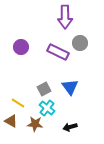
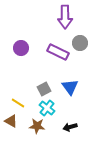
purple circle: moved 1 px down
brown star: moved 2 px right, 2 px down
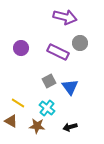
purple arrow: rotated 75 degrees counterclockwise
gray square: moved 5 px right, 8 px up
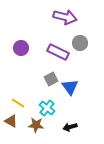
gray square: moved 2 px right, 2 px up
brown star: moved 1 px left, 1 px up
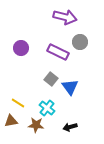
gray circle: moved 1 px up
gray square: rotated 24 degrees counterclockwise
brown triangle: rotated 40 degrees counterclockwise
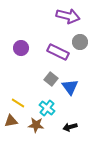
purple arrow: moved 3 px right, 1 px up
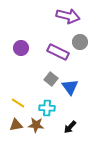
cyan cross: rotated 35 degrees counterclockwise
brown triangle: moved 5 px right, 4 px down
black arrow: rotated 32 degrees counterclockwise
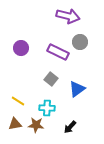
blue triangle: moved 7 px right, 2 px down; rotated 30 degrees clockwise
yellow line: moved 2 px up
brown triangle: moved 1 px left, 1 px up
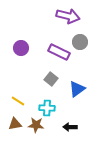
purple rectangle: moved 1 px right
black arrow: rotated 48 degrees clockwise
